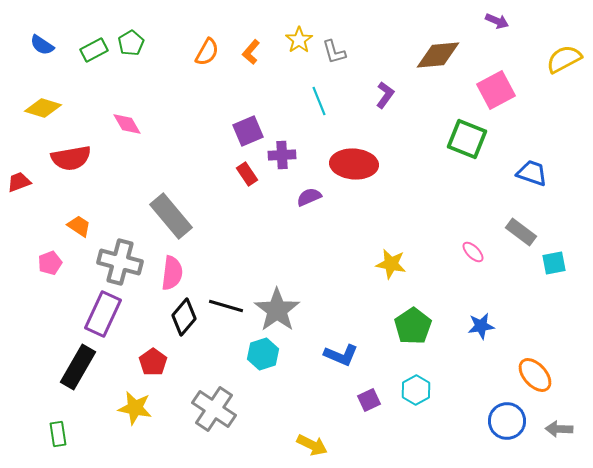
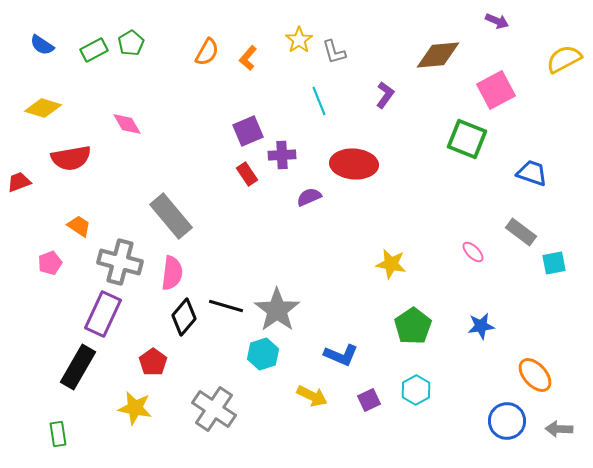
orange L-shape at (251, 52): moved 3 px left, 6 px down
yellow arrow at (312, 445): moved 49 px up
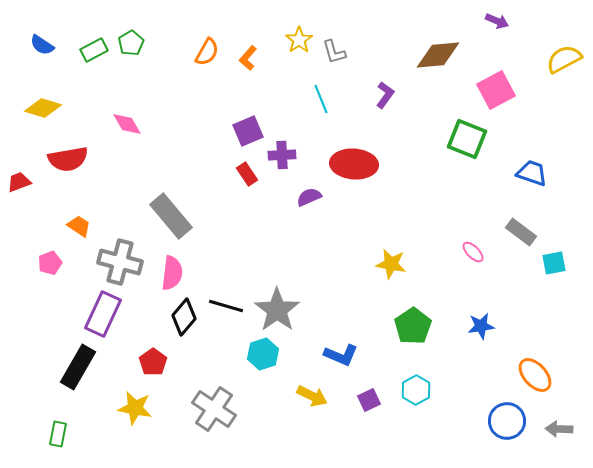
cyan line at (319, 101): moved 2 px right, 2 px up
red semicircle at (71, 158): moved 3 px left, 1 px down
green rectangle at (58, 434): rotated 20 degrees clockwise
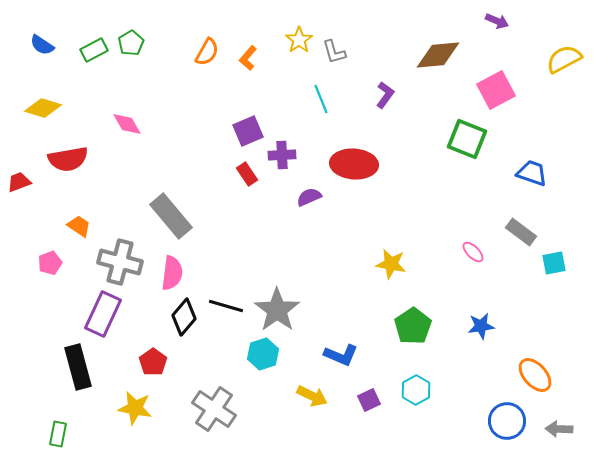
black rectangle at (78, 367): rotated 45 degrees counterclockwise
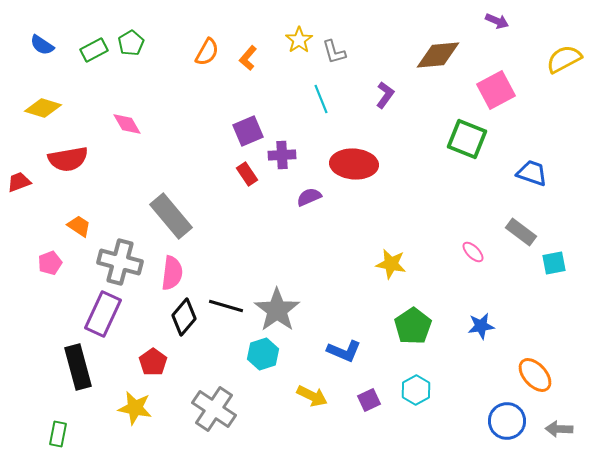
blue L-shape at (341, 355): moved 3 px right, 4 px up
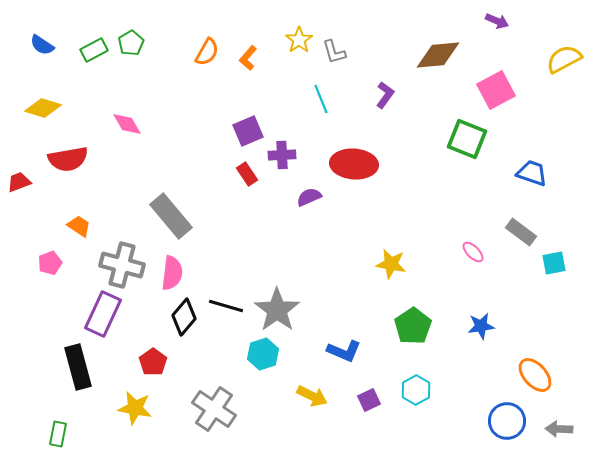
gray cross at (120, 262): moved 2 px right, 3 px down
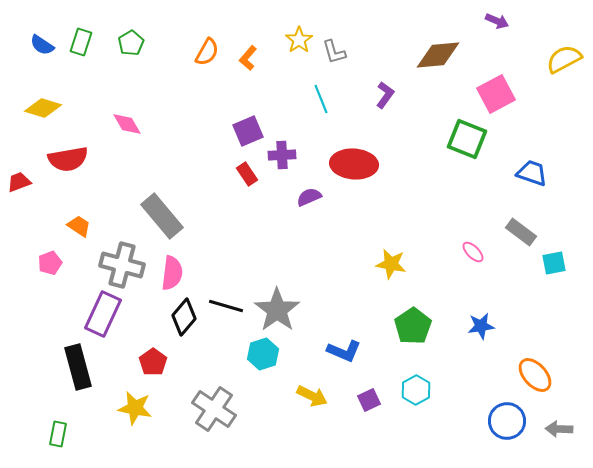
green rectangle at (94, 50): moved 13 px left, 8 px up; rotated 44 degrees counterclockwise
pink square at (496, 90): moved 4 px down
gray rectangle at (171, 216): moved 9 px left
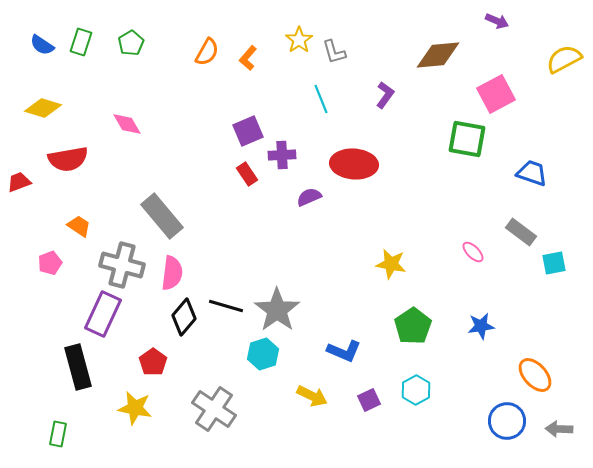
green square at (467, 139): rotated 12 degrees counterclockwise
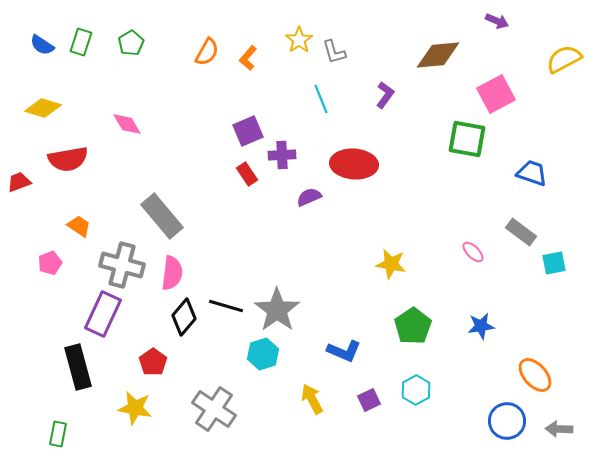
yellow arrow at (312, 396): moved 3 px down; rotated 144 degrees counterclockwise
